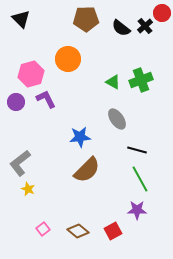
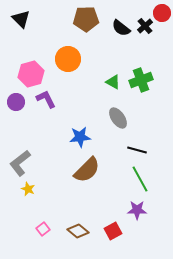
gray ellipse: moved 1 px right, 1 px up
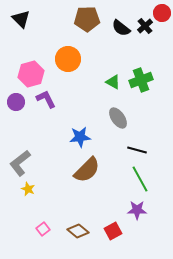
brown pentagon: moved 1 px right
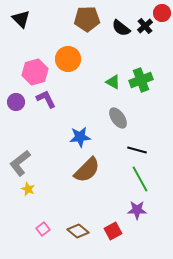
pink hexagon: moved 4 px right, 2 px up
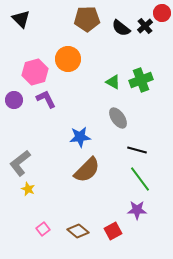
purple circle: moved 2 px left, 2 px up
green line: rotated 8 degrees counterclockwise
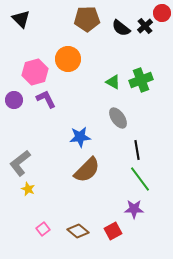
black line: rotated 66 degrees clockwise
purple star: moved 3 px left, 1 px up
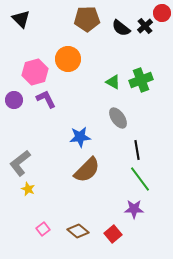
red square: moved 3 px down; rotated 12 degrees counterclockwise
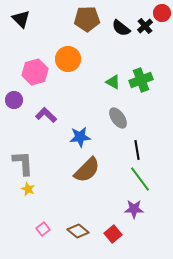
purple L-shape: moved 16 px down; rotated 20 degrees counterclockwise
gray L-shape: moved 3 px right; rotated 124 degrees clockwise
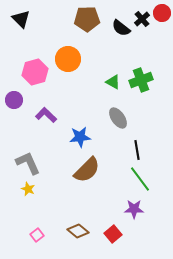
black cross: moved 3 px left, 7 px up
gray L-shape: moved 5 px right; rotated 20 degrees counterclockwise
pink square: moved 6 px left, 6 px down
